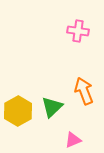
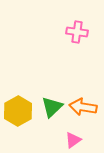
pink cross: moved 1 px left, 1 px down
orange arrow: moved 1 px left, 16 px down; rotated 60 degrees counterclockwise
pink triangle: rotated 12 degrees counterclockwise
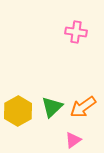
pink cross: moved 1 px left
orange arrow: rotated 44 degrees counterclockwise
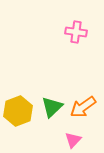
yellow hexagon: rotated 8 degrees clockwise
pink triangle: rotated 12 degrees counterclockwise
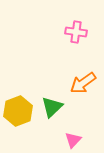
orange arrow: moved 24 px up
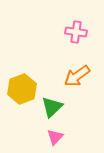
orange arrow: moved 6 px left, 7 px up
yellow hexagon: moved 4 px right, 22 px up
pink triangle: moved 18 px left, 3 px up
